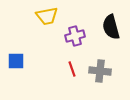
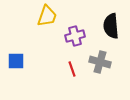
yellow trapezoid: rotated 60 degrees counterclockwise
black semicircle: moved 1 px up; rotated 10 degrees clockwise
gray cross: moved 9 px up; rotated 10 degrees clockwise
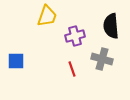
gray cross: moved 2 px right, 3 px up
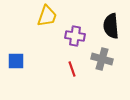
purple cross: rotated 24 degrees clockwise
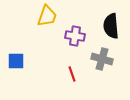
red line: moved 5 px down
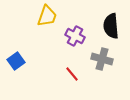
purple cross: rotated 18 degrees clockwise
blue square: rotated 36 degrees counterclockwise
red line: rotated 21 degrees counterclockwise
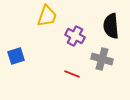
blue square: moved 5 px up; rotated 18 degrees clockwise
red line: rotated 28 degrees counterclockwise
